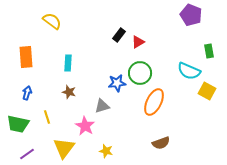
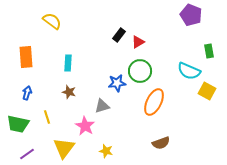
green circle: moved 2 px up
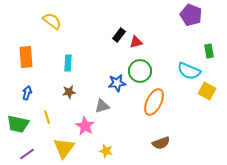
red triangle: moved 2 px left; rotated 16 degrees clockwise
brown star: rotated 24 degrees counterclockwise
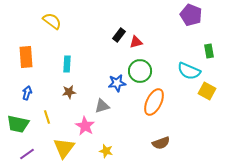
cyan rectangle: moved 1 px left, 1 px down
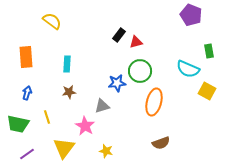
cyan semicircle: moved 1 px left, 2 px up
orange ellipse: rotated 12 degrees counterclockwise
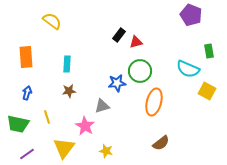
brown star: moved 1 px up
brown semicircle: rotated 18 degrees counterclockwise
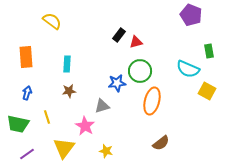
orange ellipse: moved 2 px left, 1 px up
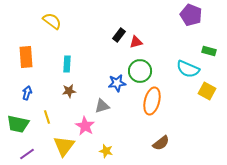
green rectangle: rotated 64 degrees counterclockwise
yellow triangle: moved 2 px up
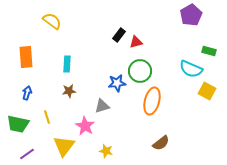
purple pentagon: rotated 20 degrees clockwise
cyan semicircle: moved 3 px right
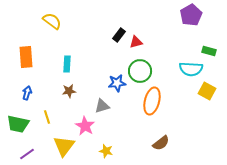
cyan semicircle: rotated 20 degrees counterclockwise
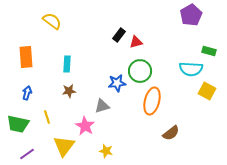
brown semicircle: moved 10 px right, 10 px up
